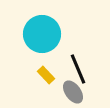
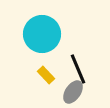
gray ellipse: rotated 70 degrees clockwise
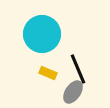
yellow rectangle: moved 2 px right, 2 px up; rotated 24 degrees counterclockwise
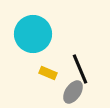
cyan circle: moved 9 px left
black line: moved 2 px right
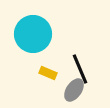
gray ellipse: moved 1 px right, 2 px up
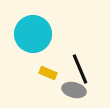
gray ellipse: rotated 70 degrees clockwise
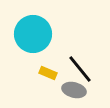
black line: rotated 16 degrees counterclockwise
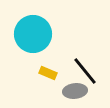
black line: moved 5 px right, 2 px down
gray ellipse: moved 1 px right, 1 px down; rotated 20 degrees counterclockwise
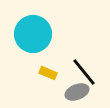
black line: moved 1 px left, 1 px down
gray ellipse: moved 2 px right, 1 px down; rotated 15 degrees counterclockwise
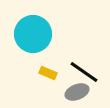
black line: rotated 16 degrees counterclockwise
